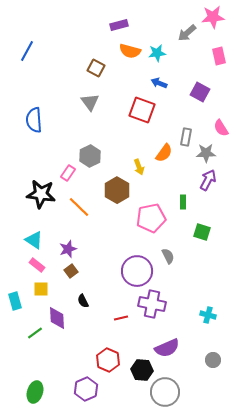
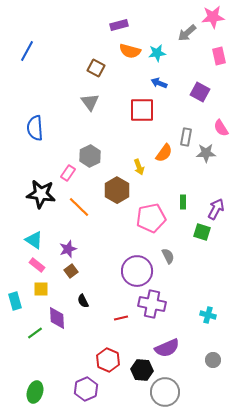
red square at (142, 110): rotated 20 degrees counterclockwise
blue semicircle at (34, 120): moved 1 px right, 8 px down
purple arrow at (208, 180): moved 8 px right, 29 px down
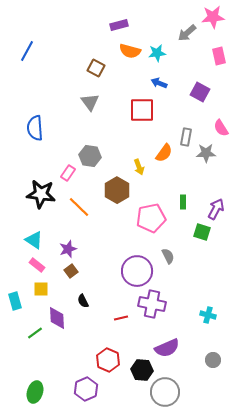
gray hexagon at (90, 156): rotated 25 degrees counterclockwise
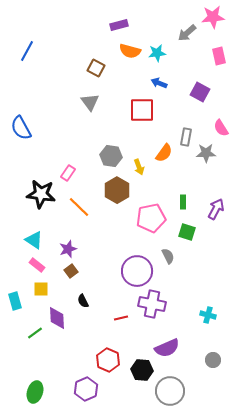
blue semicircle at (35, 128): moved 14 px left; rotated 25 degrees counterclockwise
gray hexagon at (90, 156): moved 21 px right
green square at (202, 232): moved 15 px left
gray circle at (165, 392): moved 5 px right, 1 px up
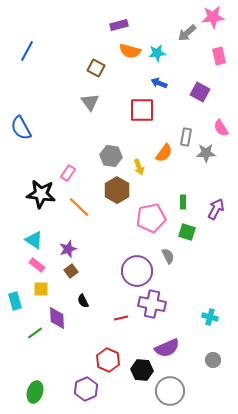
cyan cross at (208, 315): moved 2 px right, 2 px down
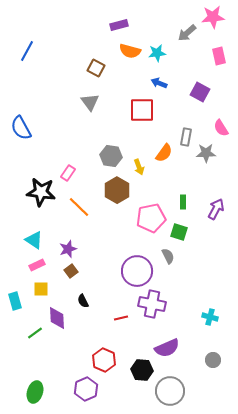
black star at (41, 194): moved 2 px up
green square at (187, 232): moved 8 px left
pink rectangle at (37, 265): rotated 63 degrees counterclockwise
red hexagon at (108, 360): moved 4 px left
